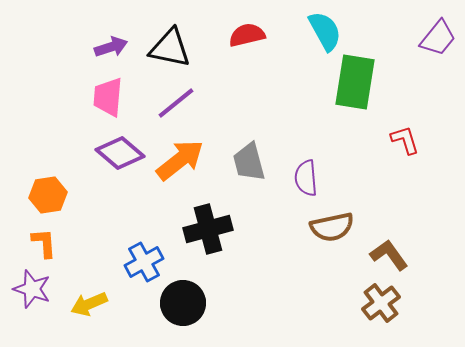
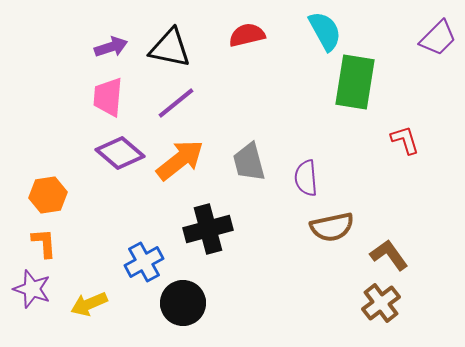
purple trapezoid: rotated 6 degrees clockwise
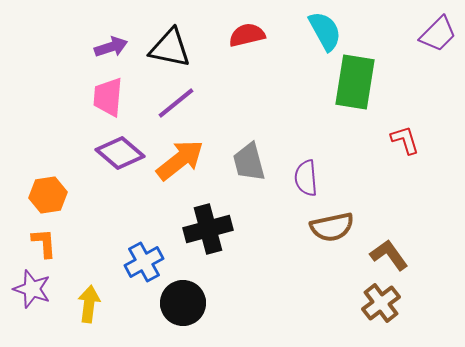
purple trapezoid: moved 4 px up
yellow arrow: rotated 120 degrees clockwise
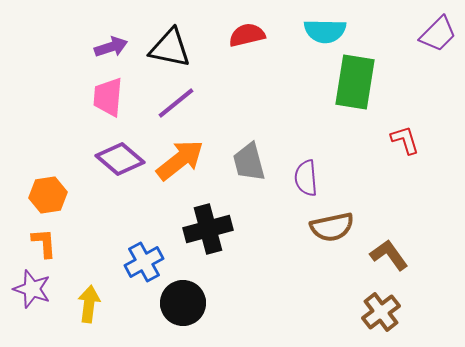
cyan semicircle: rotated 120 degrees clockwise
purple diamond: moved 6 px down
brown cross: moved 9 px down
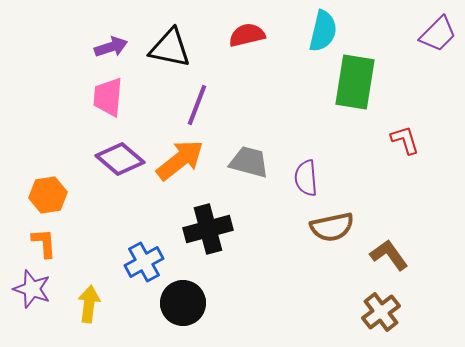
cyan semicircle: moved 2 px left; rotated 78 degrees counterclockwise
purple line: moved 21 px right, 2 px down; rotated 30 degrees counterclockwise
gray trapezoid: rotated 120 degrees clockwise
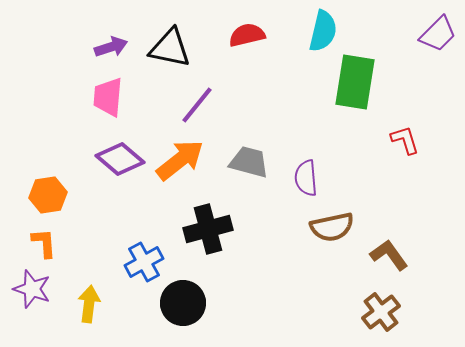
purple line: rotated 18 degrees clockwise
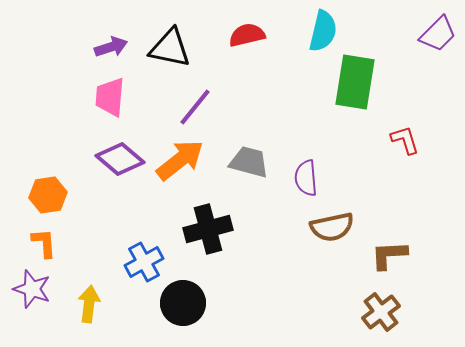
pink trapezoid: moved 2 px right
purple line: moved 2 px left, 2 px down
brown L-shape: rotated 57 degrees counterclockwise
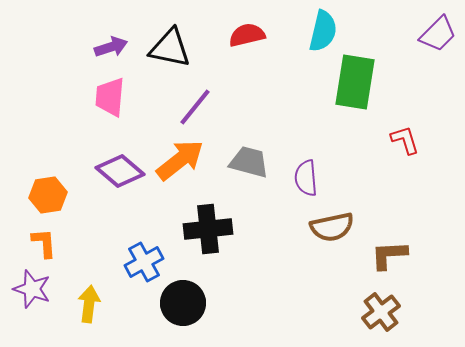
purple diamond: moved 12 px down
black cross: rotated 9 degrees clockwise
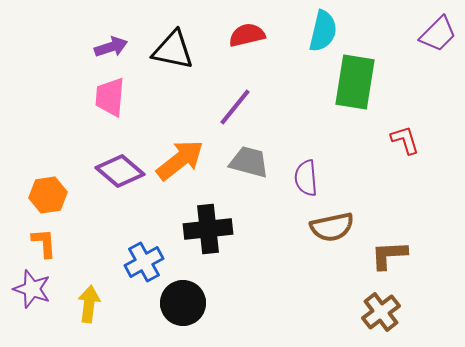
black triangle: moved 3 px right, 2 px down
purple line: moved 40 px right
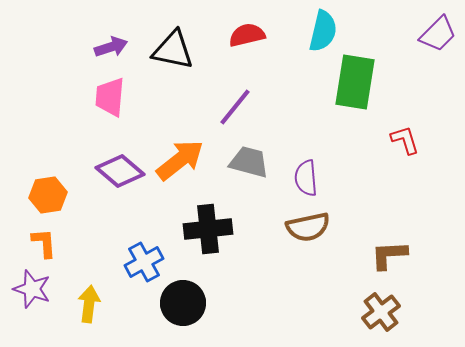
brown semicircle: moved 24 px left
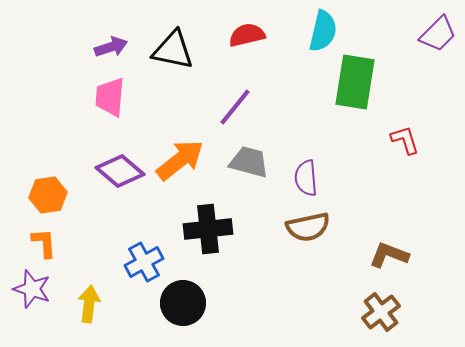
brown L-shape: rotated 24 degrees clockwise
